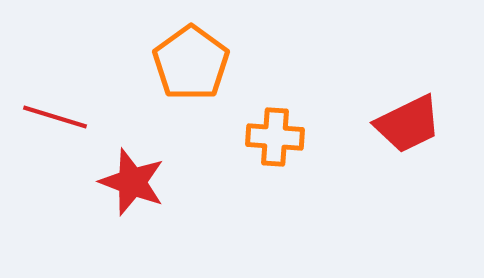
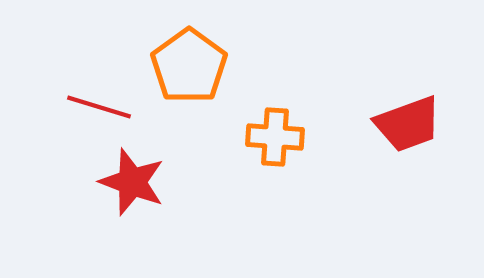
orange pentagon: moved 2 px left, 3 px down
red line: moved 44 px right, 10 px up
red trapezoid: rotated 6 degrees clockwise
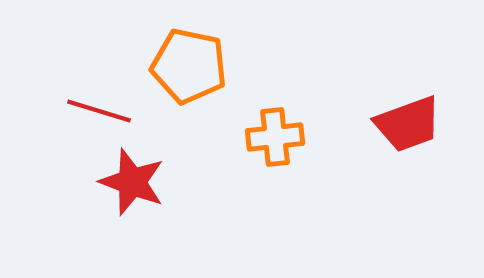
orange pentagon: rotated 24 degrees counterclockwise
red line: moved 4 px down
orange cross: rotated 10 degrees counterclockwise
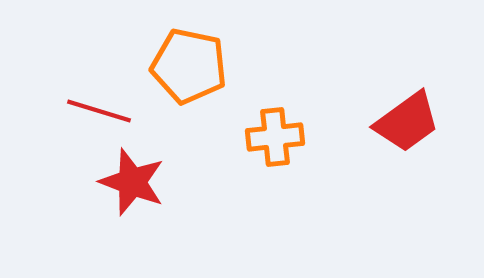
red trapezoid: moved 1 px left, 2 px up; rotated 16 degrees counterclockwise
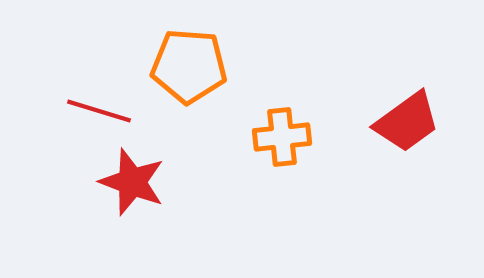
orange pentagon: rotated 8 degrees counterclockwise
orange cross: moved 7 px right
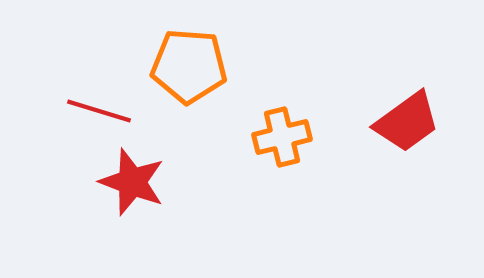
orange cross: rotated 8 degrees counterclockwise
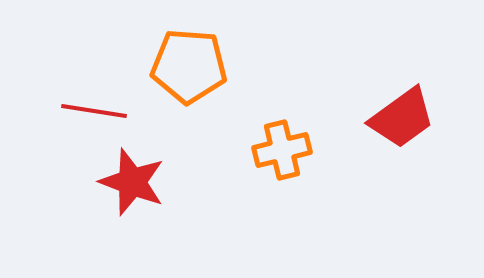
red line: moved 5 px left; rotated 8 degrees counterclockwise
red trapezoid: moved 5 px left, 4 px up
orange cross: moved 13 px down
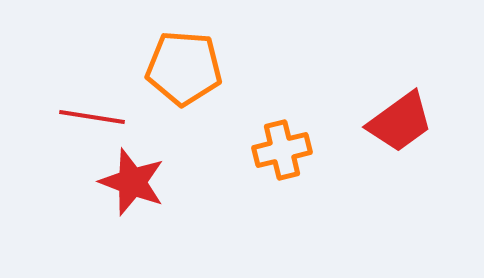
orange pentagon: moved 5 px left, 2 px down
red line: moved 2 px left, 6 px down
red trapezoid: moved 2 px left, 4 px down
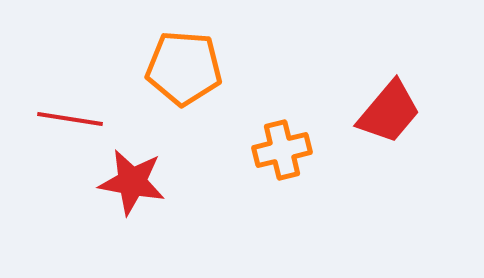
red line: moved 22 px left, 2 px down
red trapezoid: moved 11 px left, 10 px up; rotated 14 degrees counterclockwise
red star: rotated 10 degrees counterclockwise
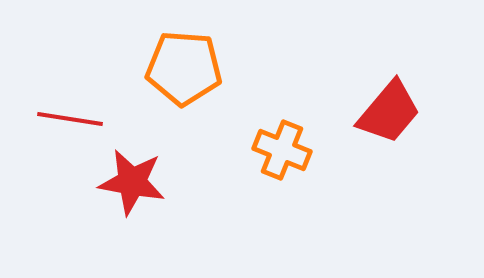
orange cross: rotated 36 degrees clockwise
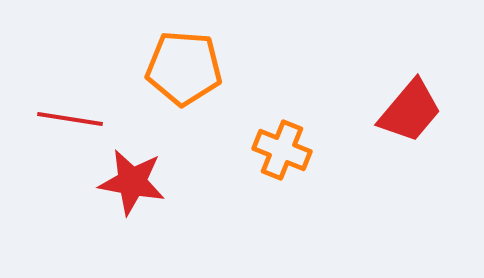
red trapezoid: moved 21 px right, 1 px up
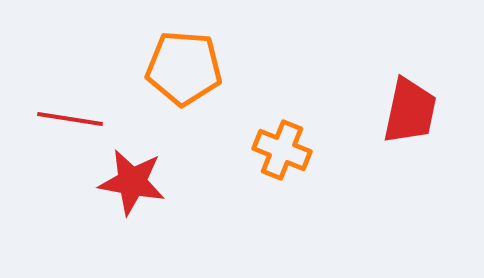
red trapezoid: rotated 28 degrees counterclockwise
